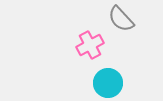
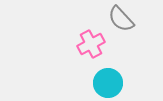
pink cross: moved 1 px right, 1 px up
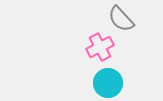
pink cross: moved 9 px right, 3 px down
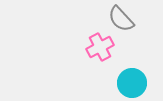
cyan circle: moved 24 px right
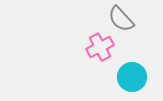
cyan circle: moved 6 px up
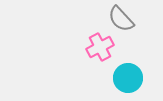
cyan circle: moved 4 px left, 1 px down
